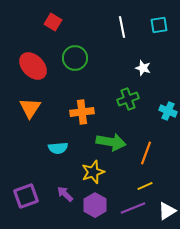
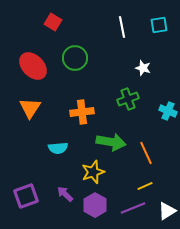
orange line: rotated 45 degrees counterclockwise
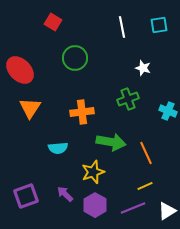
red ellipse: moved 13 px left, 4 px down
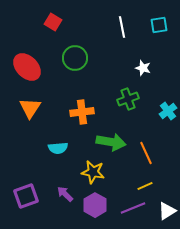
red ellipse: moved 7 px right, 3 px up
cyan cross: rotated 30 degrees clockwise
yellow star: rotated 30 degrees clockwise
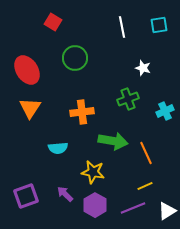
red ellipse: moved 3 px down; rotated 12 degrees clockwise
cyan cross: moved 3 px left; rotated 12 degrees clockwise
green arrow: moved 2 px right, 1 px up
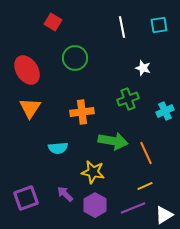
purple square: moved 2 px down
white triangle: moved 3 px left, 4 px down
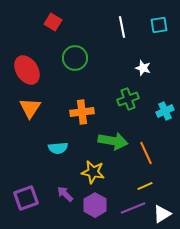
white triangle: moved 2 px left, 1 px up
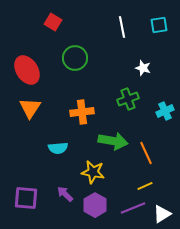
purple square: rotated 25 degrees clockwise
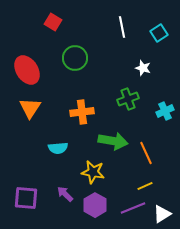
cyan square: moved 8 px down; rotated 24 degrees counterclockwise
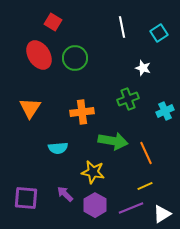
red ellipse: moved 12 px right, 15 px up
purple line: moved 2 px left
